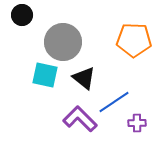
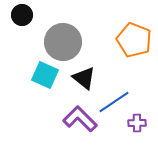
orange pentagon: rotated 20 degrees clockwise
cyan square: rotated 12 degrees clockwise
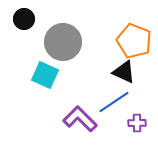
black circle: moved 2 px right, 4 px down
orange pentagon: moved 1 px down
black triangle: moved 40 px right, 6 px up; rotated 15 degrees counterclockwise
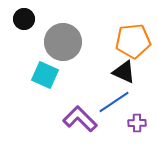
orange pentagon: moved 1 px left; rotated 28 degrees counterclockwise
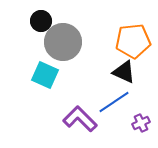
black circle: moved 17 px right, 2 px down
purple cross: moved 4 px right; rotated 24 degrees counterclockwise
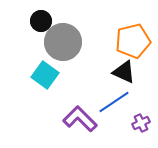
orange pentagon: rotated 8 degrees counterclockwise
cyan square: rotated 12 degrees clockwise
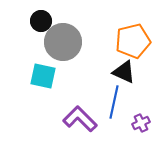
cyan square: moved 2 px left, 1 px down; rotated 24 degrees counterclockwise
blue line: rotated 44 degrees counterclockwise
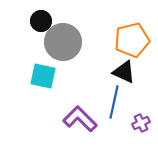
orange pentagon: moved 1 px left, 1 px up
